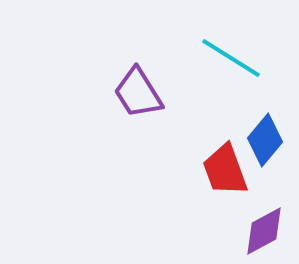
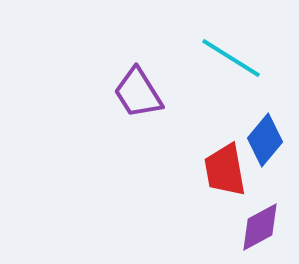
red trapezoid: rotated 10 degrees clockwise
purple diamond: moved 4 px left, 4 px up
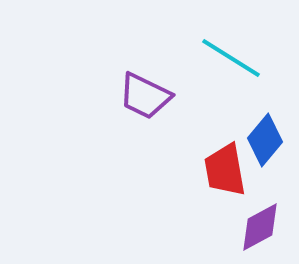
purple trapezoid: moved 7 px right, 3 px down; rotated 32 degrees counterclockwise
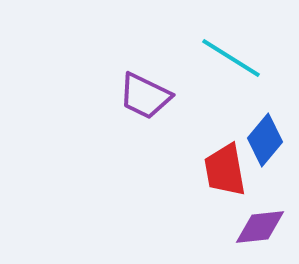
purple diamond: rotated 22 degrees clockwise
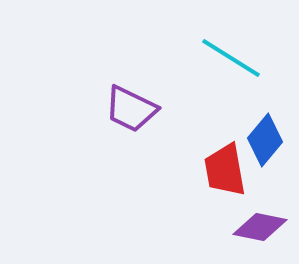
purple trapezoid: moved 14 px left, 13 px down
purple diamond: rotated 18 degrees clockwise
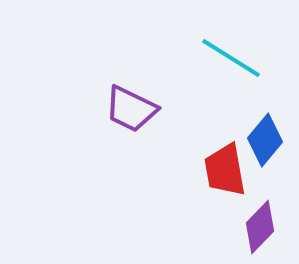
purple diamond: rotated 58 degrees counterclockwise
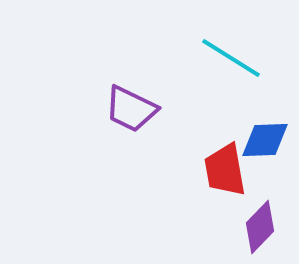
blue diamond: rotated 48 degrees clockwise
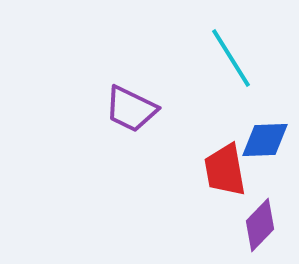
cyan line: rotated 26 degrees clockwise
purple diamond: moved 2 px up
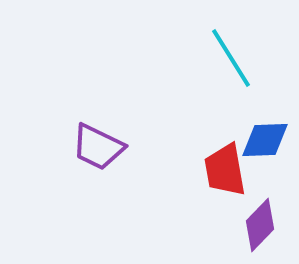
purple trapezoid: moved 33 px left, 38 px down
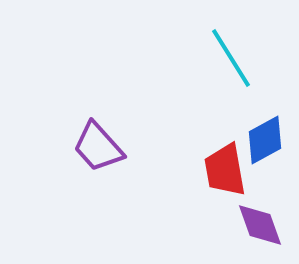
blue diamond: rotated 27 degrees counterclockwise
purple trapezoid: rotated 22 degrees clockwise
purple diamond: rotated 64 degrees counterclockwise
